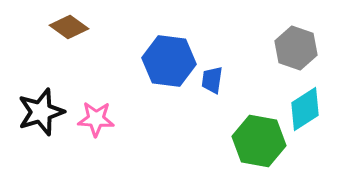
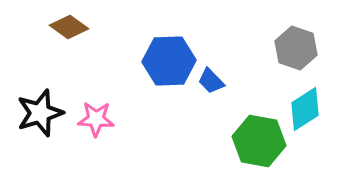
blue hexagon: rotated 9 degrees counterclockwise
blue trapezoid: moved 1 px left, 1 px down; rotated 52 degrees counterclockwise
black star: moved 1 px left, 1 px down
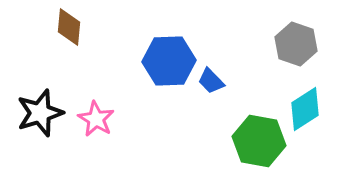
brown diamond: rotated 60 degrees clockwise
gray hexagon: moved 4 px up
pink star: rotated 27 degrees clockwise
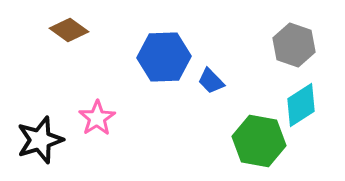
brown diamond: moved 3 px down; rotated 60 degrees counterclockwise
gray hexagon: moved 2 px left, 1 px down
blue hexagon: moved 5 px left, 4 px up
cyan diamond: moved 4 px left, 4 px up
black star: moved 27 px down
pink star: moved 1 px right, 1 px up; rotated 9 degrees clockwise
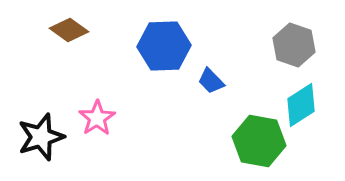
blue hexagon: moved 11 px up
black star: moved 1 px right, 3 px up
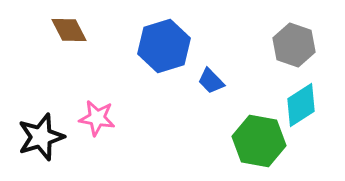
brown diamond: rotated 27 degrees clockwise
blue hexagon: rotated 15 degrees counterclockwise
pink star: rotated 30 degrees counterclockwise
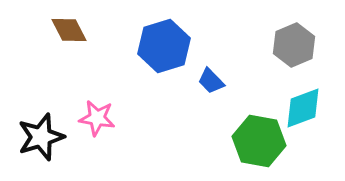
gray hexagon: rotated 18 degrees clockwise
cyan diamond: moved 2 px right, 3 px down; rotated 12 degrees clockwise
